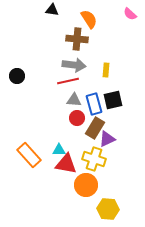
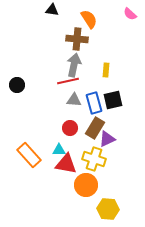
gray arrow: rotated 85 degrees counterclockwise
black circle: moved 9 px down
blue rectangle: moved 1 px up
red circle: moved 7 px left, 10 px down
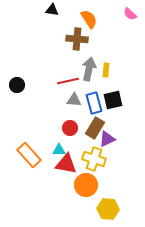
gray arrow: moved 15 px right, 4 px down
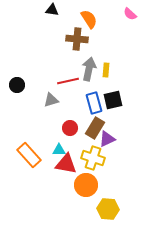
gray triangle: moved 23 px left; rotated 21 degrees counterclockwise
yellow cross: moved 1 px left, 1 px up
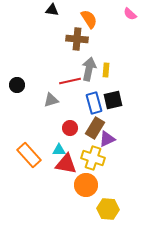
red line: moved 2 px right
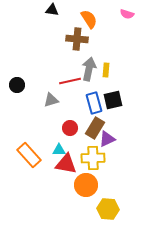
pink semicircle: moved 3 px left; rotated 24 degrees counterclockwise
yellow cross: rotated 20 degrees counterclockwise
